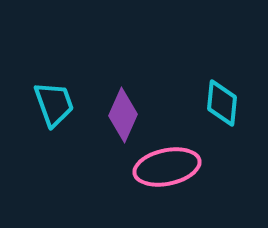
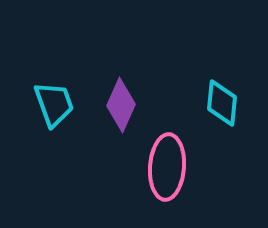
purple diamond: moved 2 px left, 10 px up
pink ellipse: rotated 74 degrees counterclockwise
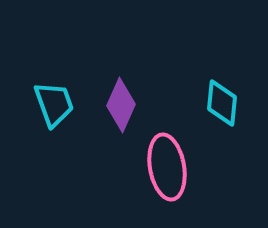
pink ellipse: rotated 14 degrees counterclockwise
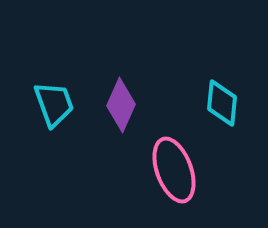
pink ellipse: moved 7 px right, 3 px down; rotated 10 degrees counterclockwise
